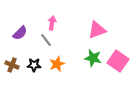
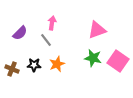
brown cross: moved 4 px down
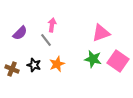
pink arrow: moved 2 px down
pink triangle: moved 4 px right, 3 px down
green star: moved 1 px down
black star: rotated 16 degrees clockwise
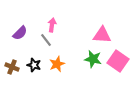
pink triangle: moved 1 px right, 2 px down; rotated 24 degrees clockwise
brown cross: moved 2 px up
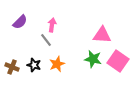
purple semicircle: moved 11 px up
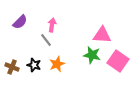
green star: moved 1 px left, 4 px up
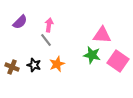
pink arrow: moved 3 px left
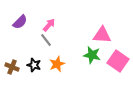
pink arrow: rotated 32 degrees clockwise
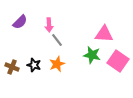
pink arrow: rotated 136 degrees clockwise
pink triangle: moved 2 px right, 1 px up
gray line: moved 11 px right
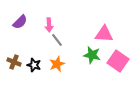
brown cross: moved 2 px right, 5 px up
